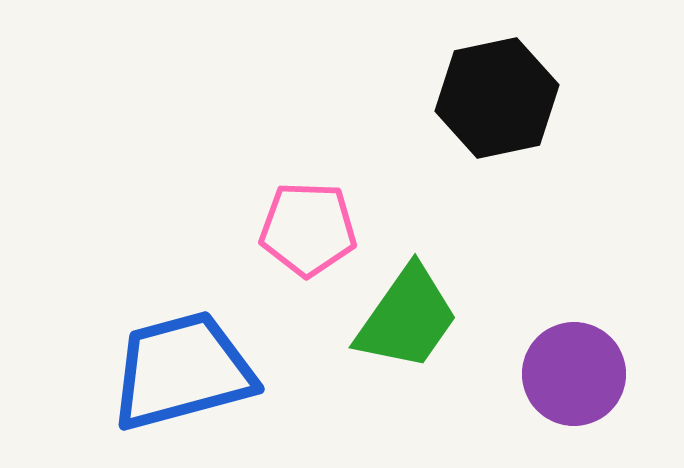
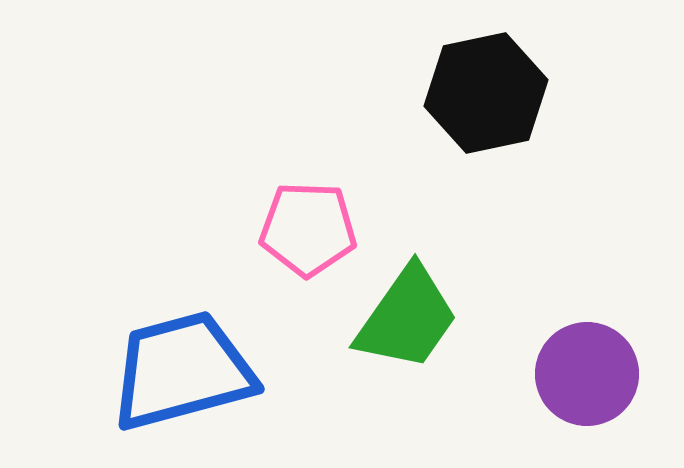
black hexagon: moved 11 px left, 5 px up
purple circle: moved 13 px right
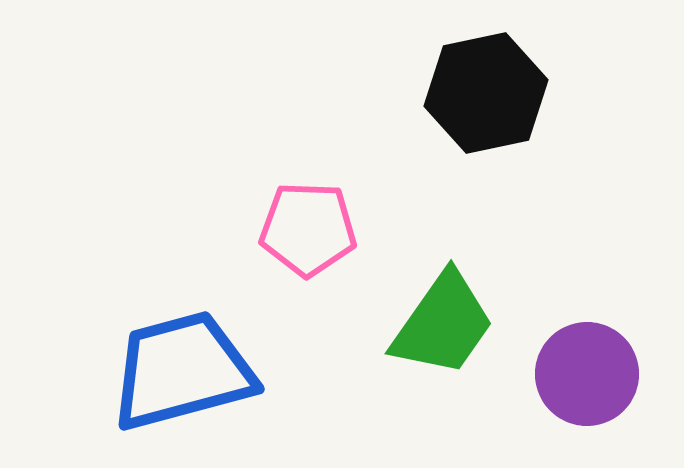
green trapezoid: moved 36 px right, 6 px down
